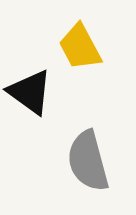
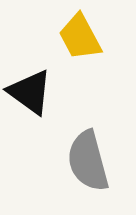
yellow trapezoid: moved 10 px up
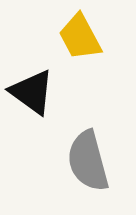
black triangle: moved 2 px right
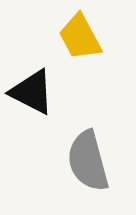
black triangle: rotated 9 degrees counterclockwise
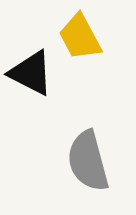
black triangle: moved 1 px left, 19 px up
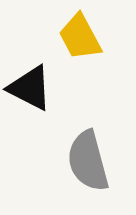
black triangle: moved 1 px left, 15 px down
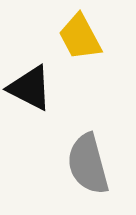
gray semicircle: moved 3 px down
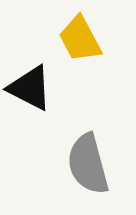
yellow trapezoid: moved 2 px down
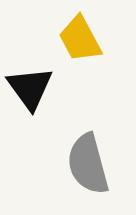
black triangle: rotated 27 degrees clockwise
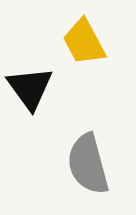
yellow trapezoid: moved 4 px right, 3 px down
